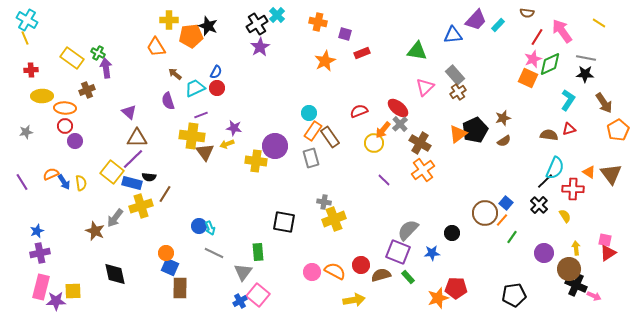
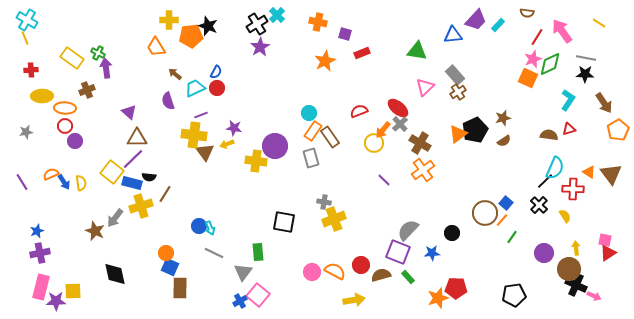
yellow cross at (192, 136): moved 2 px right, 1 px up
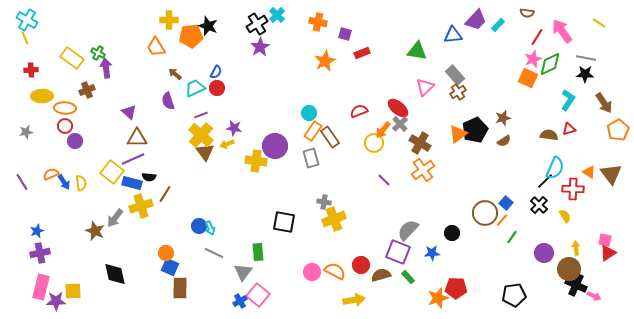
yellow cross at (194, 135): moved 7 px right; rotated 35 degrees clockwise
purple line at (133, 159): rotated 20 degrees clockwise
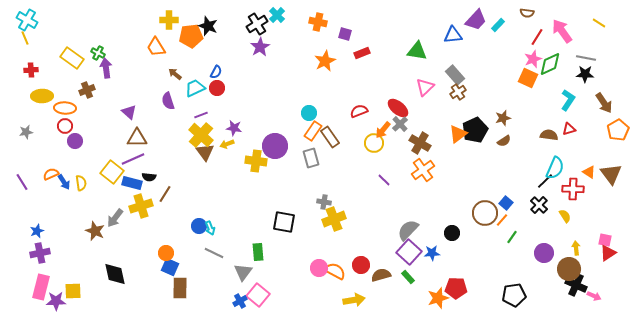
purple square at (398, 252): moved 11 px right; rotated 20 degrees clockwise
pink circle at (312, 272): moved 7 px right, 4 px up
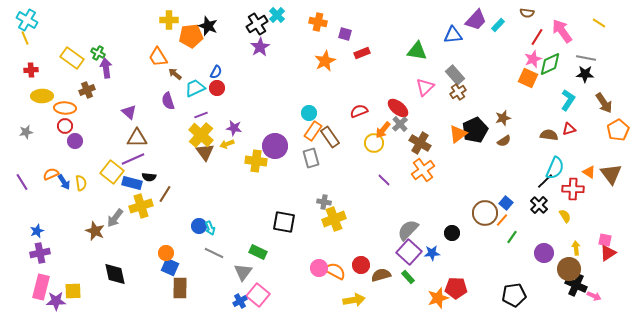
orange trapezoid at (156, 47): moved 2 px right, 10 px down
green rectangle at (258, 252): rotated 60 degrees counterclockwise
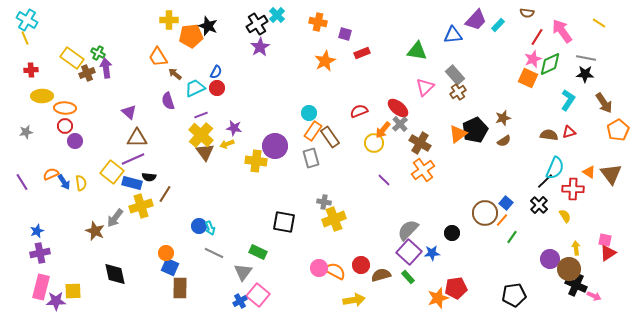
brown cross at (87, 90): moved 17 px up
red triangle at (569, 129): moved 3 px down
purple circle at (544, 253): moved 6 px right, 6 px down
red pentagon at (456, 288): rotated 10 degrees counterclockwise
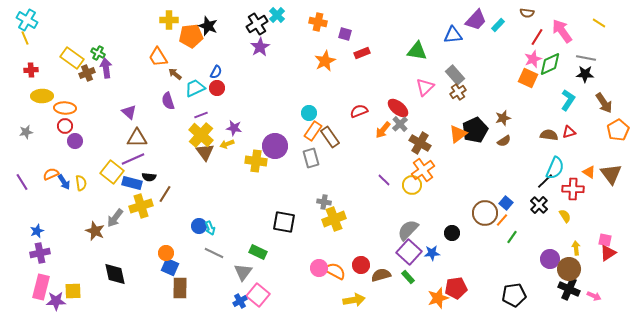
yellow circle at (374, 143): moved 38 px right, 42 px down
black cross at (576, 285): moved 7 px left, 4 px down
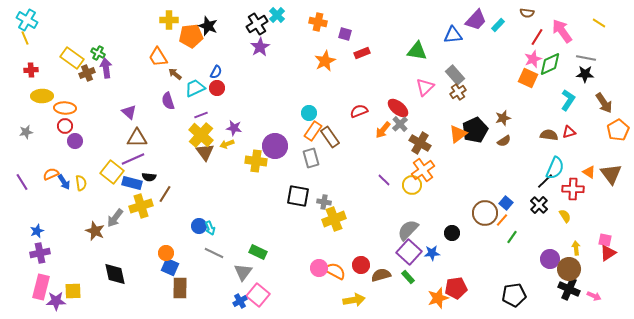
black square at (284, 222): moved 14 px right, 26 px up
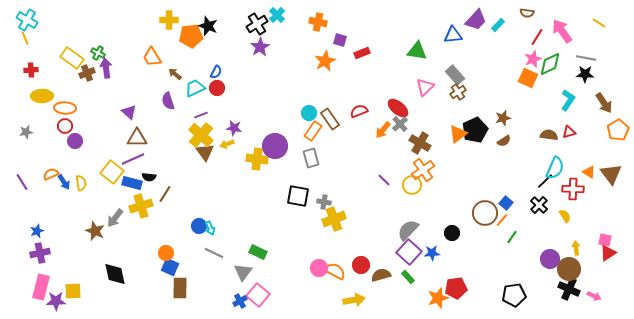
purple square at (345, 34): moved 5 px left, 6 px down
orange trapezoid at (158, 57): moved 6 px left
brown rectangle at (330, 137): moved 18 px up
yellow cross at (256, 161): moved 1 px right, 2 px up
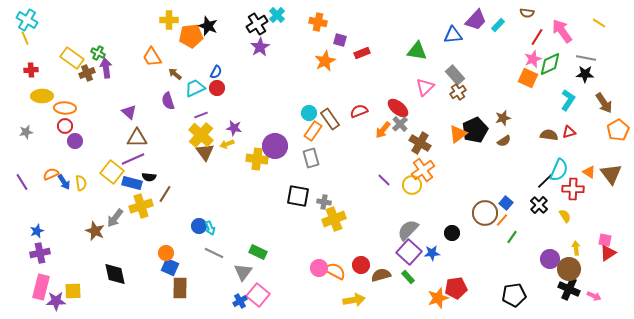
cyan semicircle at (555, 168): moved 4 px right, 2 px down
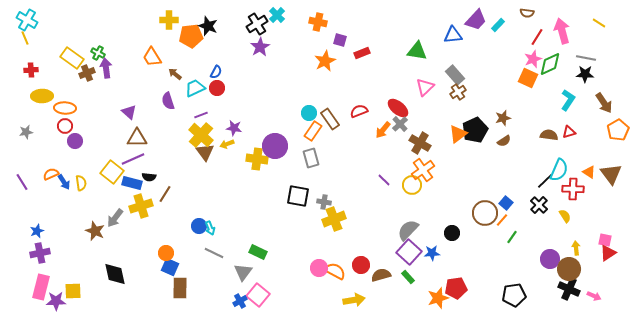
pink arrow at (562, 31): rotated 20 degrees clockwise
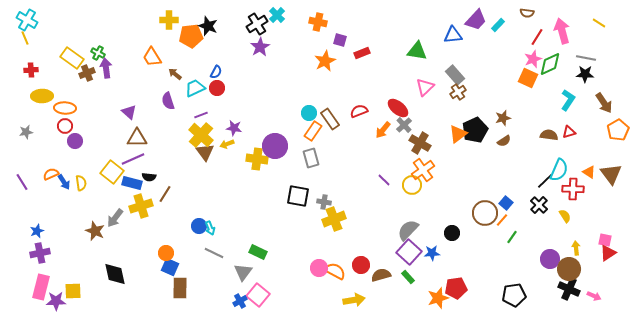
gray cross at (400, 124): moved 4 px right, 1 px down
